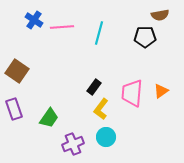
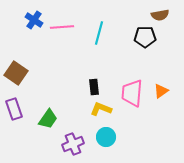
brown square: moved 1 px left, 2 px down
black rectangle: rotated 42 degrees counterclockwise
yellow L-shape: rotated 75 degrees clockwise
green trapezoid: moved 1 px left, 1 px down
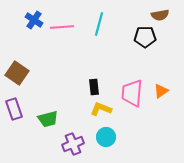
cyan line: moved 9 px up
brown square: moved 1 px right
green trapezoid: rotated 40 degrees clockwise
